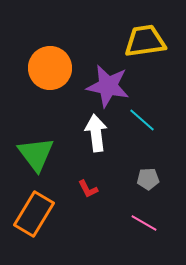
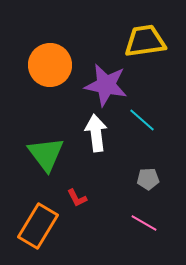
orange circle: moved 3 px up
purple star: moved 2 px left, 1 px up
green triangle: moved 10 px right
red L-shape: moved 11 px left, 9 px down
orange rectangle: moved 4 px right, 12 px down
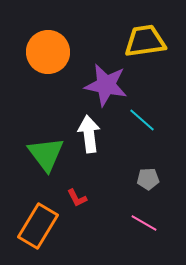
orange circle: moved 2 px left, 13 px up
white arrow: moved 7 px left, 1 px down
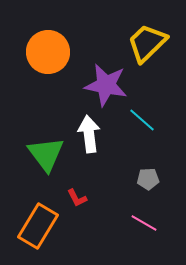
yellow trapezoid: moved 2 px right, 2 px down; rotated 36 degrees counterclockwise
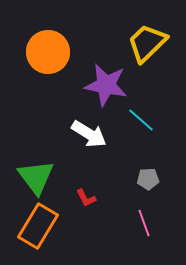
cyan line: moved 1 px left
white arrow: rotated 129 degrees clockwise
green triangle: moved 10 px left, 23 px down
red L-shape: moved 9 px right
pink line: rotated 40 degrees clockwise
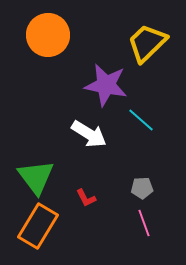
orange circle: moved 17 px up
gray pentagon: moved 6 px left, 9 px down
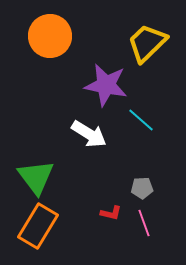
orange circle: moved 2 px right, 1 px down
red L-shape: moved 25 px right, 15 px down; rotated 50 degrees counterclockwise
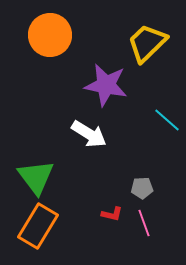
orange circle: moved 1 px up
cyan line: moved 26 px right
red L-shape: moved 1 px right, 1 px down
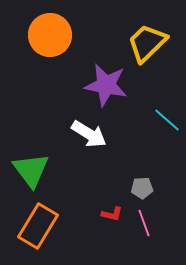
green triangle: moved 5 px left, 7 px up
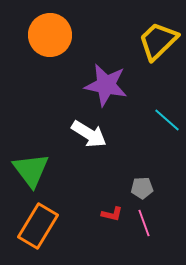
yellow trapezoid: moved 11 px right, 2 px up
